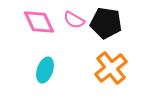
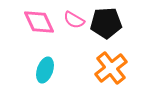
black pentagon: rotated 12 degrees counterclockwise
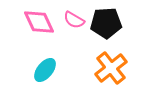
cyan ellipse: rotated 20 degrees clockwise
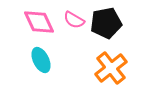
black pentagon: rotated 8 degrees counterclockwise
cyan ellipse: moved 4 px left, 10 px up; rotated 65 degrees counterclockwise
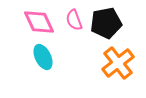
pink semicircle: rotated 40 degrees clockwise
cyan ellipse: moved 2 px right, 3 px up
orange cross: moved 7 px right, 5 px up
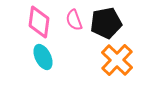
pink diamond: rotated 32 degrees clockwise
orange cross: moved 1 px left, 3 px up; rotated 8 degrees counterclockwise
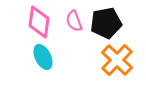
pink semicircle: moved 1 px down
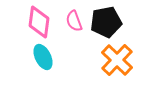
black pentagon: moved 1 px up
